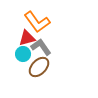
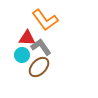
orange L-shape: moved 8 px right, 2 px up
red triangle: rotated 18 degrees clockwise
cyan circle: moved 1 px left, 1 px down
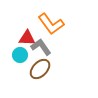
orange L-shape: moved 6 px right, 4 px down
cyan circle: moved 2 px left
brown ellipse: moved 1 px right, 2 px down
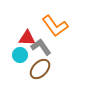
orange L-shape: moved 4 px right, 2 px down
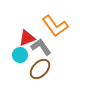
red triangle: rotated 24 degrees counterclockwise
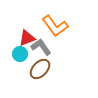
cyan circle: moved 1 px up
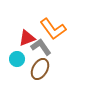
orange L-shape: moved 2 px left, 3 px down
cyan circle: moved 3 px left, 5 px down
brown ellipse: rotated 15 degrees counterclockwise
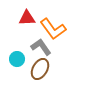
red triangle: moved 20 px up; rotated 18 degrees clockwise
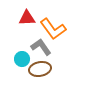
cyan circle: moved 5 px right
brown ellipse: rotated 50 degrees clockwise
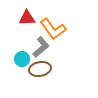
gray L-shape: rotated 85 degrees clockwise
